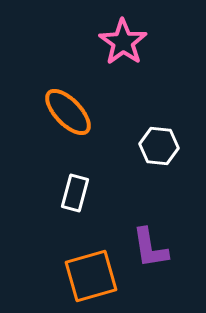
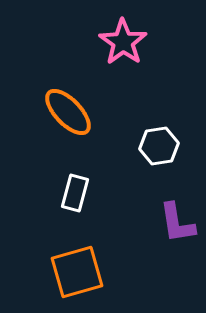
white hexagon: rotated 15 degrees counterclockwise
purple L-shape: moved 27 px right, 25 px up
orange square: moved 14 px left, 4 px up
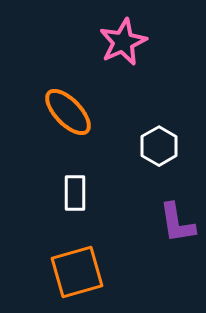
pink star: rotated 12 degrees clockwise
white hexagon: rotated 21 degrees counterclockwise
white rectangle: rotated 15 degrees counterclockwise
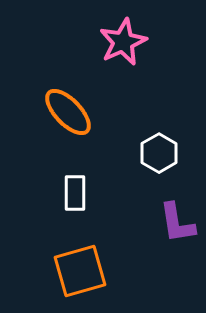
white hexagon: moved 7 px down
orange square: moved 3 px right, 1 px up
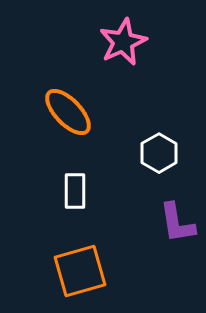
white rectangle: moved 2 px up
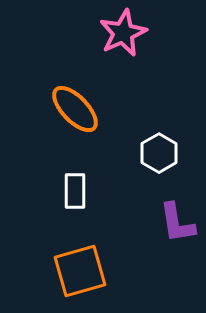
pink star: moved 9 px up
orange ellipse: moved 7 px right, 3 px up
